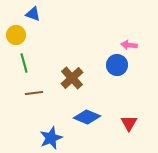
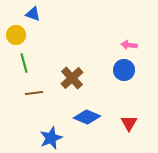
blue circle: moved 7 px right, 5 px down
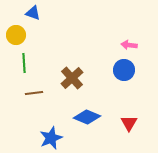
blue triangle: moved 1 px up
green line: rotated 12 degrees clockwise
